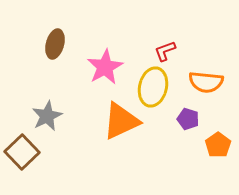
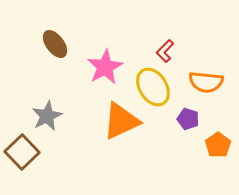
brown ellipse: rotated 52 degrees counterclockwise
red L-shape: rotated 25 degrees counterclockwise
yellow ellipse: rotated 45 degrees counterclockwise
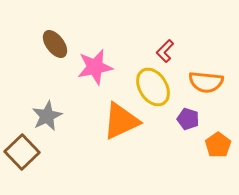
pink star: moved 10 px left; rotated 18 degrees clockwise
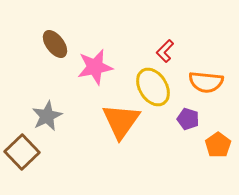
orange triangle: rotated 30 degrees counterclockwise
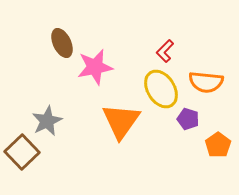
brown ellipse: moved 7 px right, 1 px up; rotated 12 degrees clockwise
yellow ellipse: moved 8 px right, 2 px down
gray star: moved 5 px down
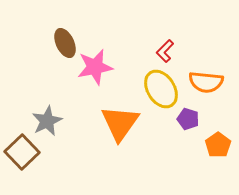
brown ellipse: moved 3 px right
orange triangle: moved 1 px left, 2 px down
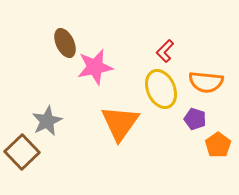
yellow ellipse: rotated 9 degrees clockwise
purple pentagon: moved 7 px right
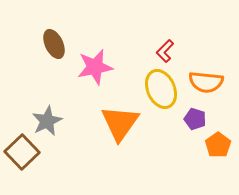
brown ellipse: moved 11 px left, 1 px down
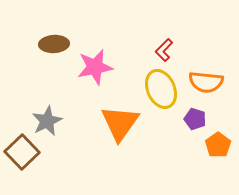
brown ellipse: rotated 68 degrees counterclockwise
red L-shape: moved 1 px left, 1 px up
